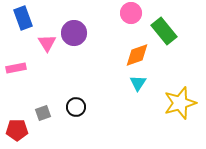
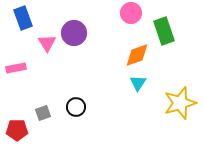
green rectangle: rotated 20 degrees clockwise
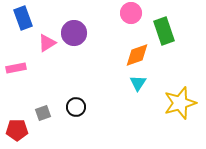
pink triangle: rotated 30 degrees clockwise
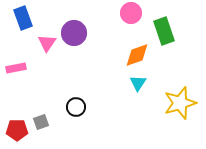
pink triangle: rotated 24 degrees counterclockwise
gray square: moved 2 px left, 9 px down
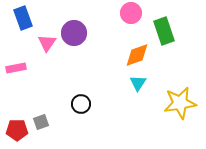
yellow star: rotated 8 degrees clockwise
black circle: moved 5 px right, 3 px up
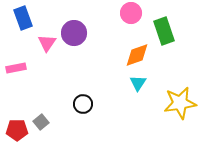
black circle: moved 2 px right
gray square: rotated 21 degrees counterclockwise
